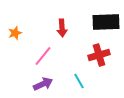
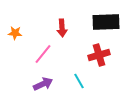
orange star: rotated 24 degrees clockwise
pink line: moved 2 px up
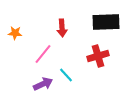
red cross: moved 1 px left, 1 px down
cyan line: moved 13 px left, 6 px up; rotated 14 degrees counterclockwise
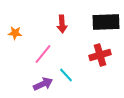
red arrow: moved 4 px up
red cross: moved 2 px right, 1 px up
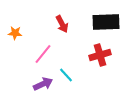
red arrow: rotated 24 degrees counterclockwise
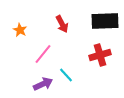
black rectangle: moved 1 px left, 1 px up
orange star: moved 5 px right, 3 px up; rotated 24 degrees clockwise
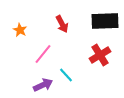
red cross: rotated 15 degrees counterclockwise
purple arrow: moved 1 px down
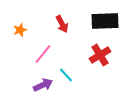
orange star: rotated 24 degrees clockwise
